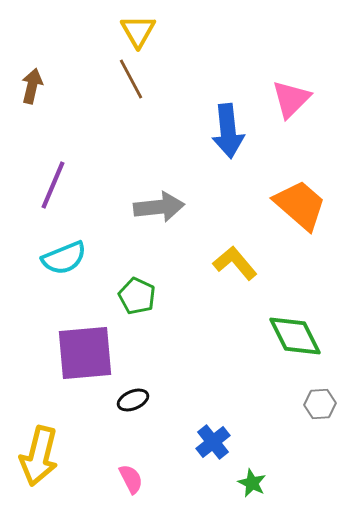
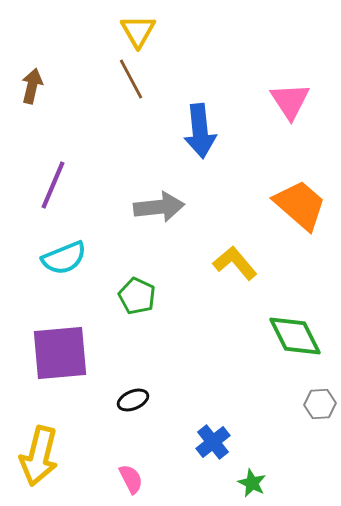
pink triangle: moved 1 px left, 2 px down; rotated 18 degrees counterclockwise
blue arrow: moved 28 px left
purple square: moved 25 px left
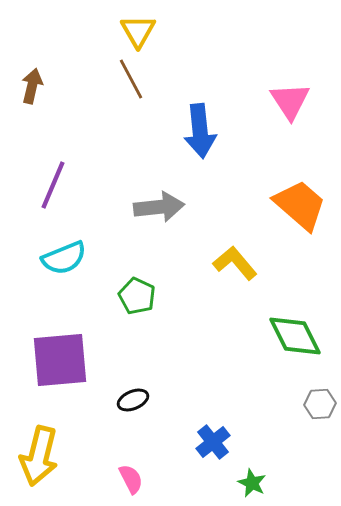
purple square: moved 7 px down
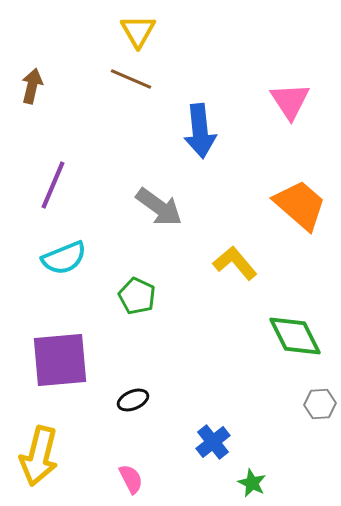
brown line: rotated 39 degrees counterclockwise
gray arrow: rotated 42 degrees clockwise
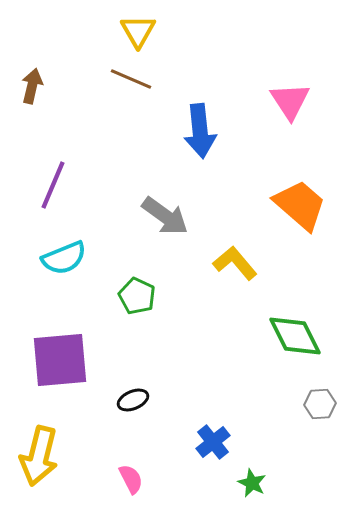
gray arrow: moved 6 px right, 9 px down
